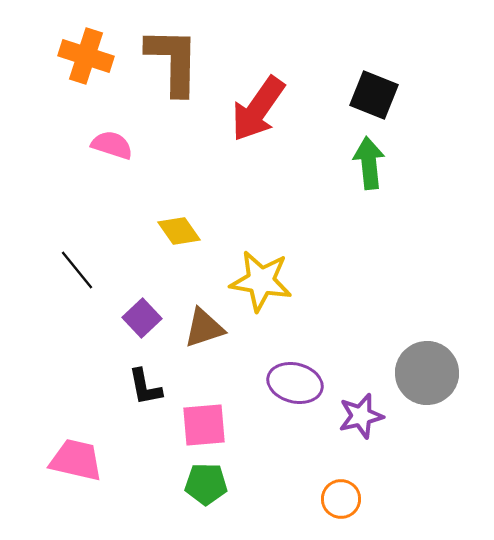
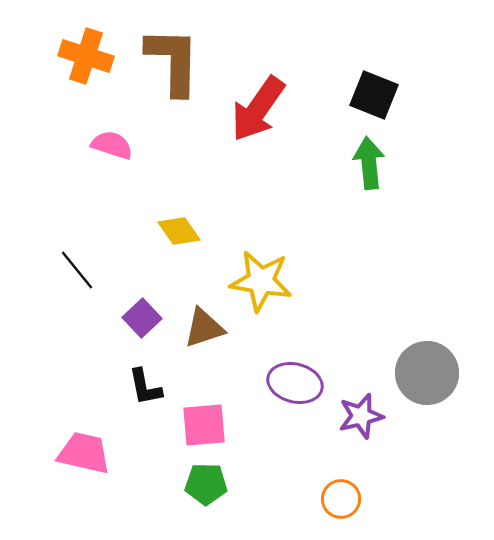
pink trapezoid: moved 8 px right, 7 px up
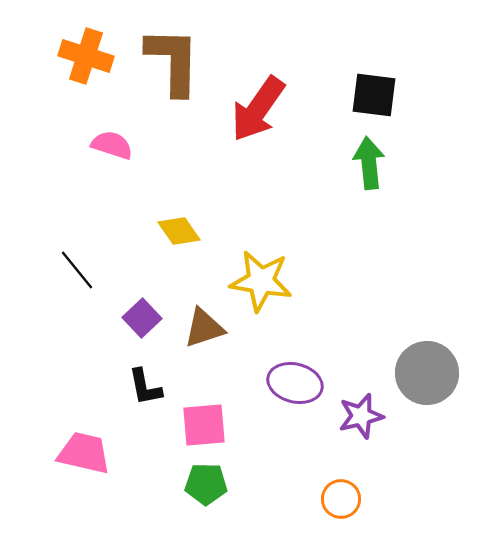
black square: rotated 15 degrees counterclockwise
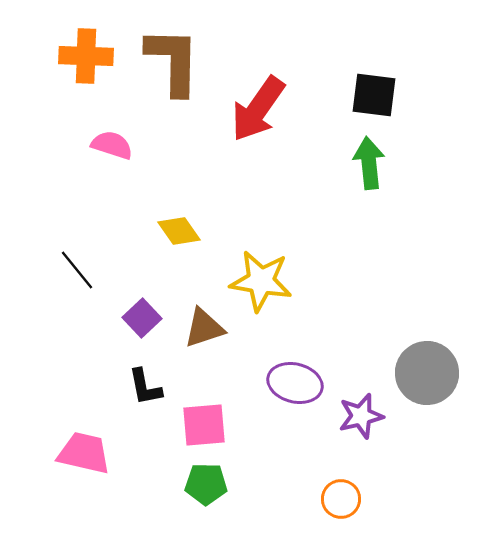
orange cross: rotated 16 degrees counterclockwise
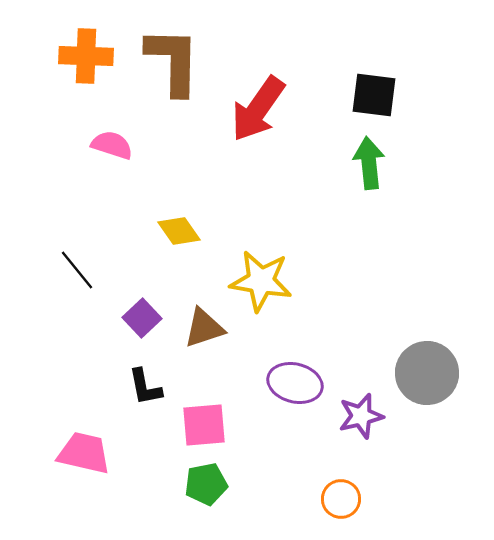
green pentagon: rotated 12 degrees counterclockwise
